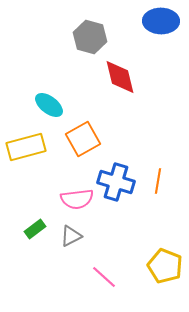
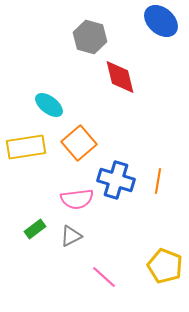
blue ellipse: rotated 40 degrees clockwise
orange square: moved 4 px left, 4 px down; rotated 12 degrees counterclockwise
yellow rectangle: rotated 6 degrees clockwise
blue cross: moved 2 px up
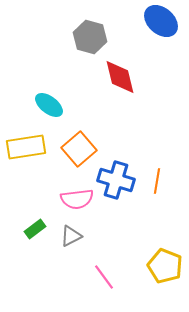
orange square: moved 6 px down
orange line: moved 1 px left
pink line: rotated 12 degrees clockwise
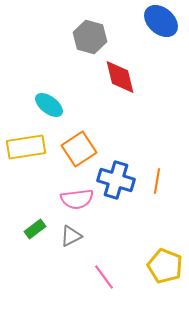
orange square: rotated 8 degrees clockwise
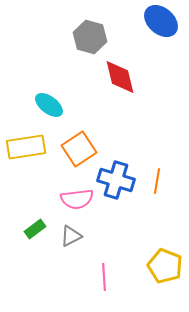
pink line: rotated 32 degrees clockwise
